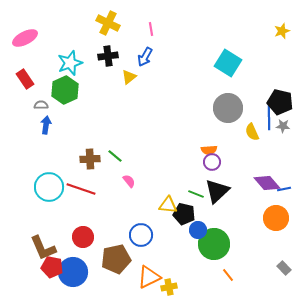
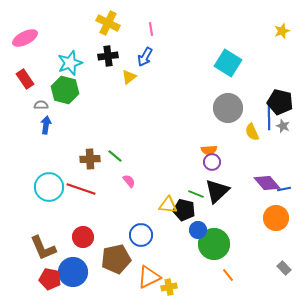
green hexagon at (65, 90): rotated 20 degrees counterclockwise
gray star at (283, 126): rotated 16 degrees clockwise
black pentagon at (184, 214): moved 4 px up
red pentagon at (52, 267): moved 2 px left, 12 px down
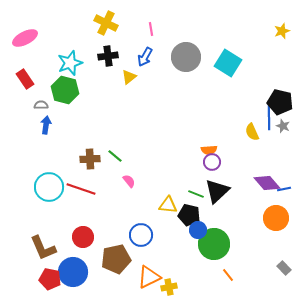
yellow cross at (108, 23): moved 2 px left
gray circle at (228, 108): moved 42 px left, 51 px up
black pentagon at (184, 210): moved 5 px right, 5 px down
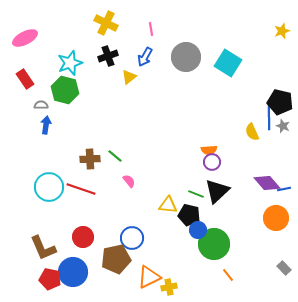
black cross at (108, 56): rotated 12 degrees counterclockwise
blue circle at (141, 235): moved 9 px left, 3 px down
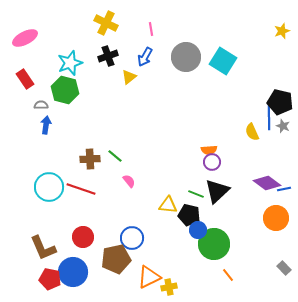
cyan square at (228, 63): moved 5 px left, 2 px up
purple diamond at (267, 183): rotated 12 degrees counterclockwise
